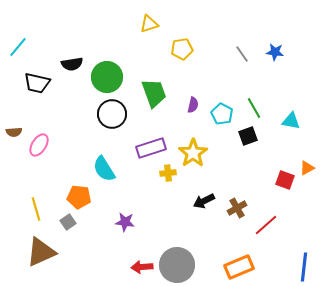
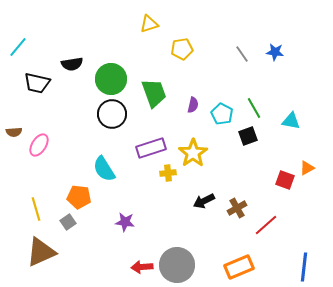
green circle: moved 4 px right, 2 px down
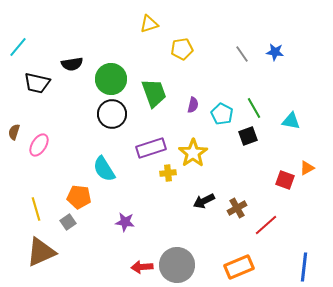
brown semicircle: rotated 112 degrees clockwise
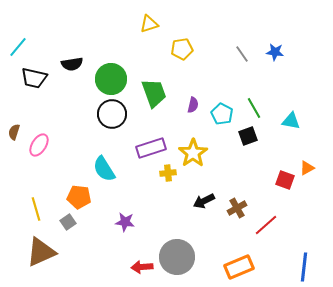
black trapezoid: moved 3 px left, 5 px up
gray circle: moved 8 px up
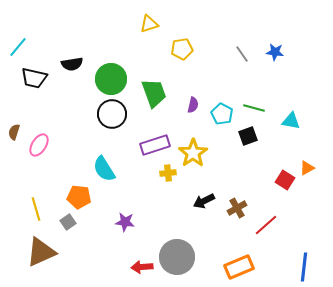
green line: rotated 45 degrees counterclockwise
purple rectangle: moved 4 px right, 3 px up
red square: rotated 12 degrees clockwise
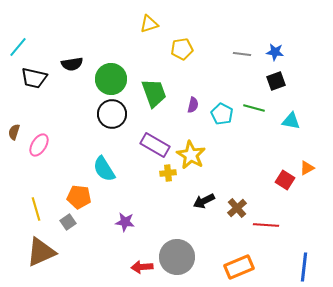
gray line: rotated 48 degrees counterclockwise
black square: moved 28 px right, 55 px up
purple rectangle: rotated 48 degrees clockwise
yellow star: moved 2 px left, 2 px down; rotated 8 degrees counterclockwise
brown cross: rotated 12 degrees counterclockwise
red line: rotated 45 degrees clockwise
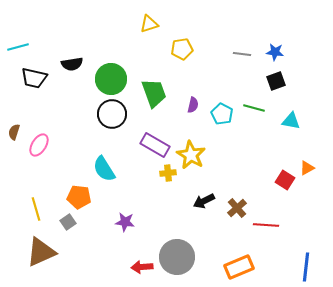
cyan line: rotated 35 degrees clockwise
blue line: moved 2 px right
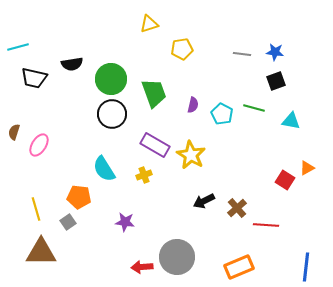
yellow cross: moved 24 px left, 2 px down; rotated 14 degrees counterclockwise
brown triangle: rotated 24 degrees clockwise
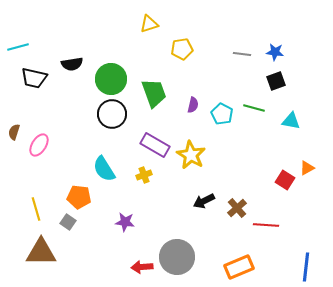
gray square: rotated 21 degrees counterclockwise
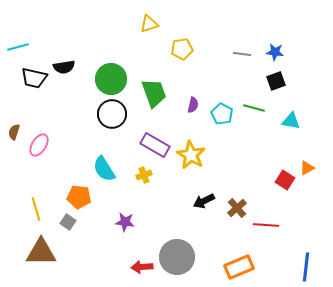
black semicircle: moved 8 px left, 3 px down
